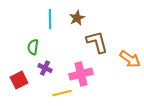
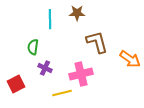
brown star: moved 5 px up; rotated 28 degrees clockwise
red square: moved 3 px left, 4 px down
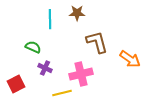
green semicircle: rotated 105 degrees clockwise
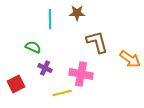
pink cross: rotated 25 degrees clockwise
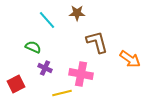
cyan line: moved 3 px left, 1 px down; rotated 42 degrees counterclockwise
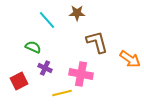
red square: moved 3 px right, 3 px up
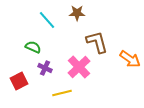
pink cross: moved 2 px left, 7 px up; rotated 35 degrees clockwise
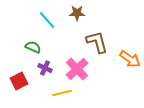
pink cross: moved 2 px left, 2 px down
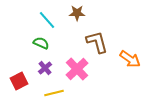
green semicircle: moved 8 px right, 4 px up
purple cross: rotated 24 degrees clockwise
yellow line: moved 8 px left
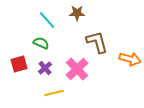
orange arrow: rotated 20 degrees counterclockwise
red square: moved 17 px up; rotated 12 degrees clockwise
